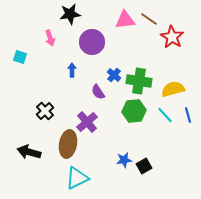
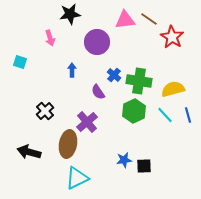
purple circle: moved 5 px right
cyan square: moved 5 px down
green hexagon: rotated 20 degrees counterclockwise
black square: rotated 28 degrees clockwise
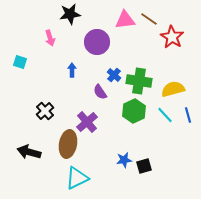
purple semicircle: moved 2 px right
black square: rotated 14 degrees counterclockwise
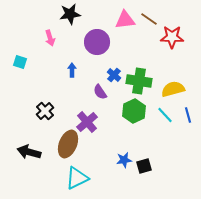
red star: rotated 30 degrees counterclockwise
brown ellipse: rotated 12 degrees clockwise
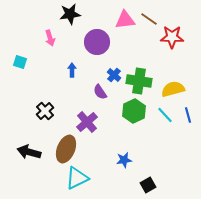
brown ellipse: moved 2 px left, 5 px down
black square: moved 4 px right, 19 px down; rotated 14 degrees counterclockwise
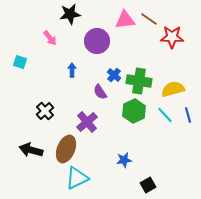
pink arrow: rotated 21 degrees counterclockwise
purple circle: moved 1 px up
black arrow: moved 2 px right, 2 px up
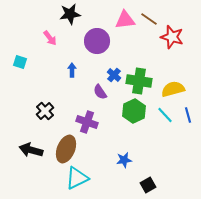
red star: rotated 15 degrees clockwise
purple cross: rotated 30 degrees counterclockwise
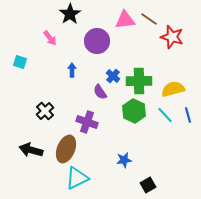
black star: rotated 25 degrees counterclockwise
blue cross: moved 1 px left, 1 px down
green cross: rotated 10 degrees counterclockwise
green hexagon: rotated 10 degrees counterclockwise
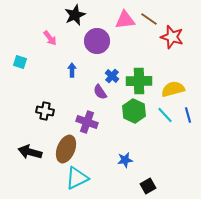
black star: moved 5 px right, 1 px down; rotated 10 degrees clockwise
blue cross: moved 1 px left
black cross: rotated 36 degrees counterclockwise
black arrow: moved 1 px left, 2 px down
blue star: moved 1 px right
black square: moved 1 px down
